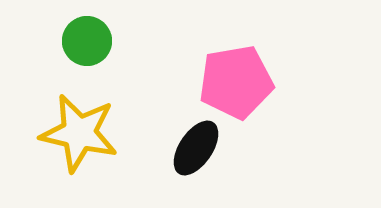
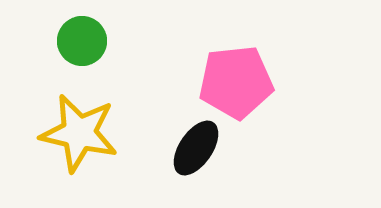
green circle: moved 5 px left
pink pentagon: rotated 4 degrees clockwise
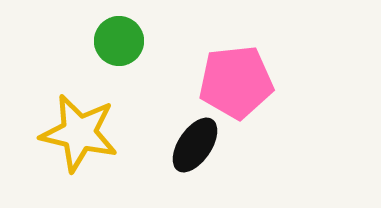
green circle: moved 37 px right
black ellipse: moved 1 px left, 3 px up
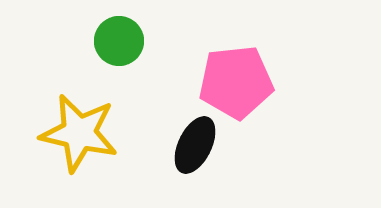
black ellipse: rotated 8 degrees counterclockwise
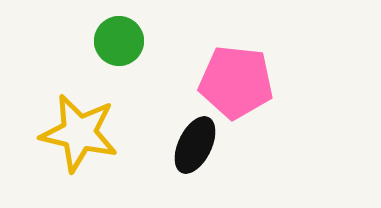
pink pentagon: rotated 12 degrees clockwise
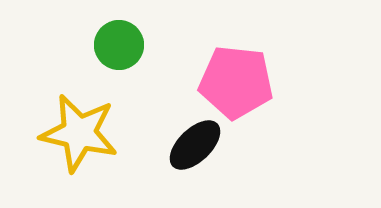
green circle: moved 4 px down
black ellipse: rotated 20 degrees clockwise
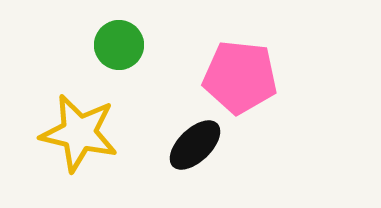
pink pentagon: moved 4 px right, 5 px up
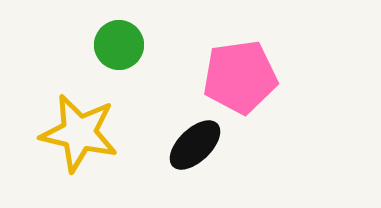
pink pentagon: rotated 14 degrees counterclockwise
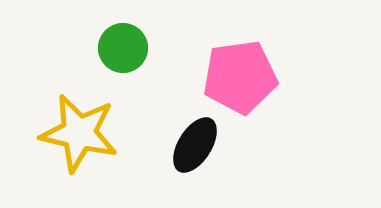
green circle: moved 4 px right, 3 px down
black ellipse: rotated 14 degrees counterclockwise
